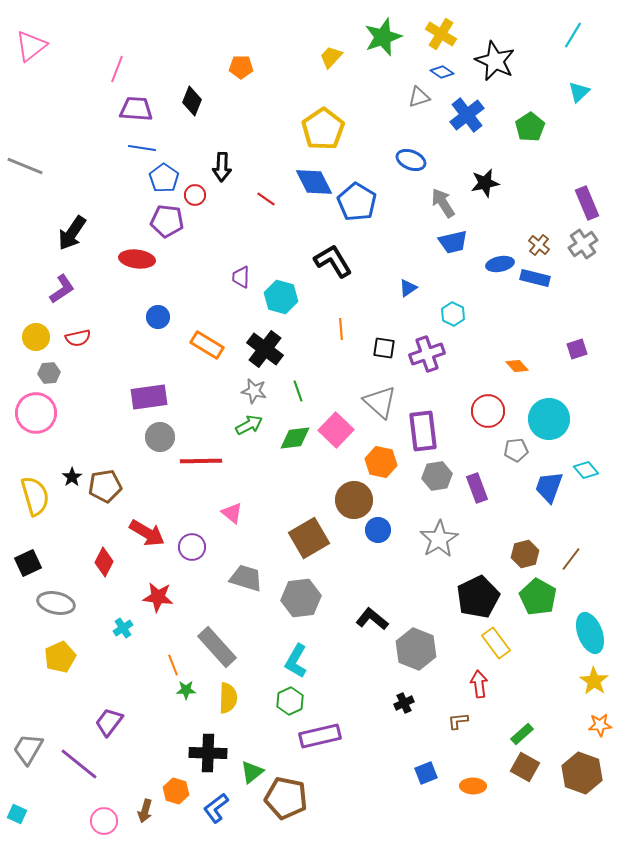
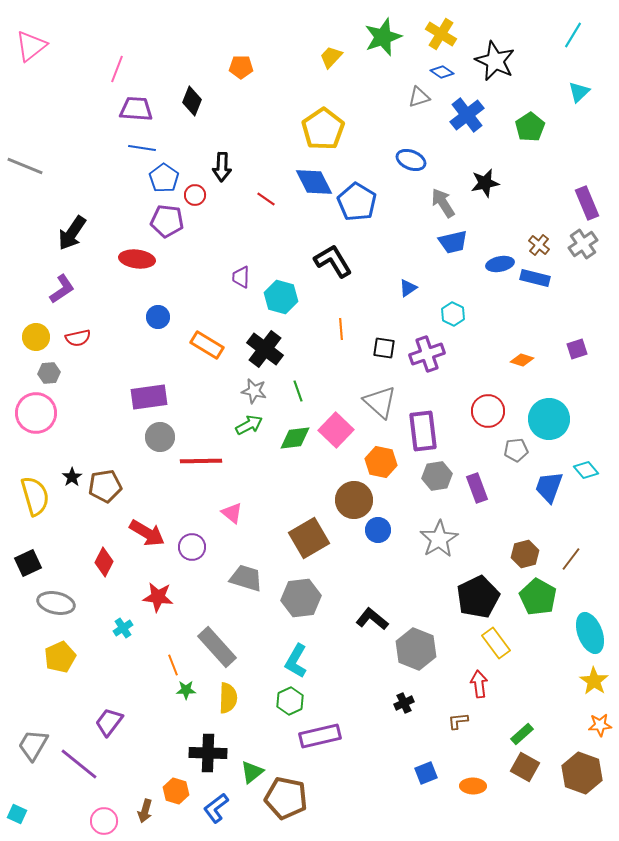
orange diamond at (517, 366): moved 5 px right, 6 px up; rotated 30 degrees counterclockwise
gray trapezoid at (28, 749): moved 5 px right, 4 px up
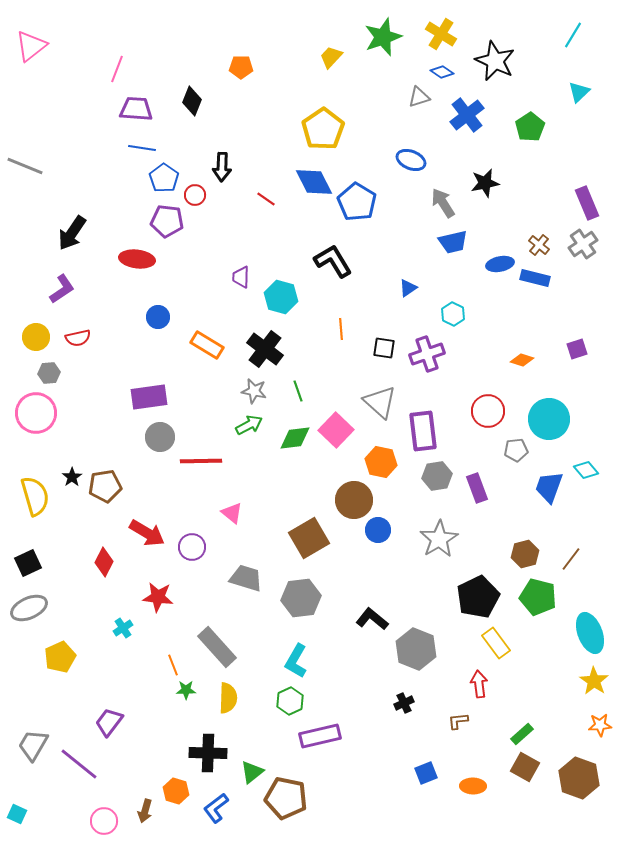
green pentagon at (538, 597): rotated 15 degrees counterclockwise
gray ellipse at (56, 603): moved 27 px left, 5 px down; rotated 36 degrees counterclockwise
brown hexagon at (582, 773): moved 3 px left, 5 px down
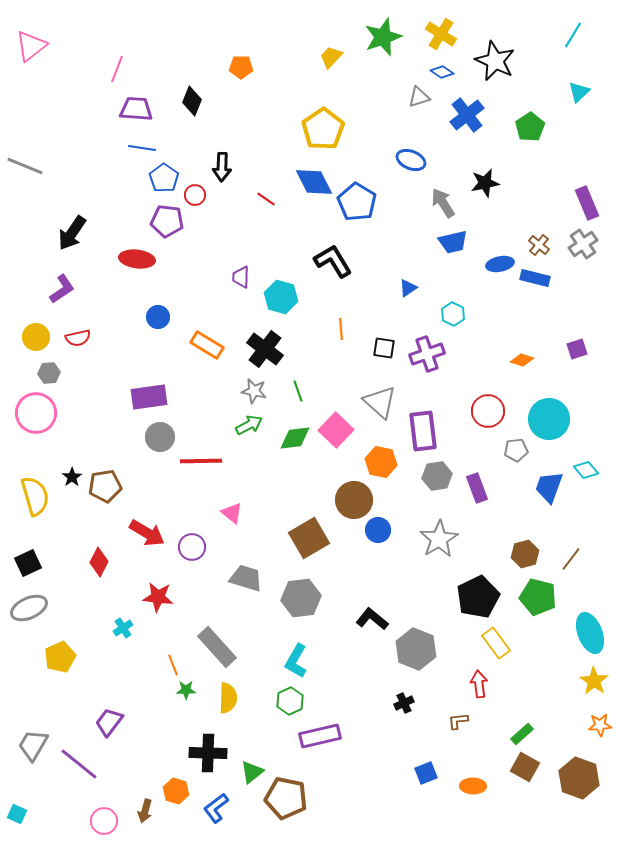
red diamond at (104, 562): moved 5 px left
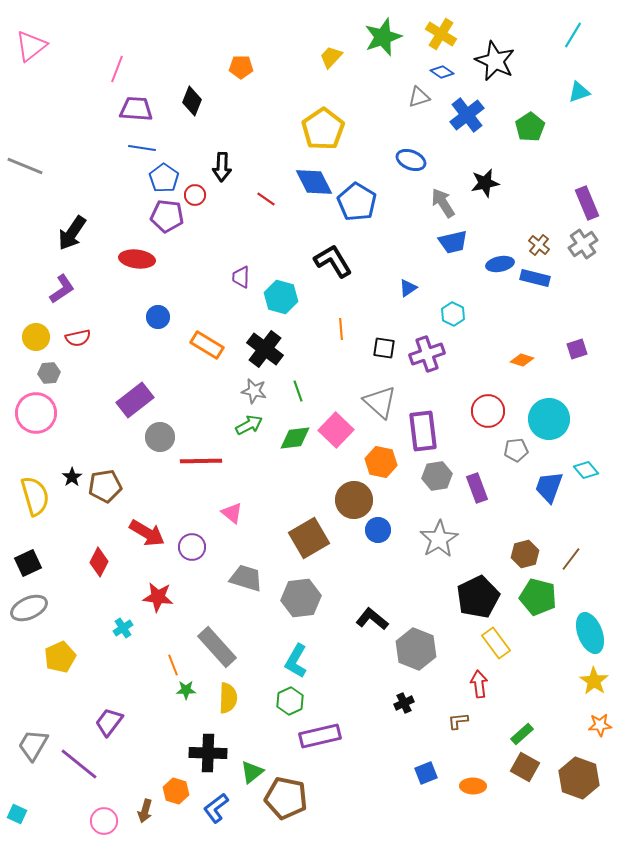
cyan triangle at (579, 92): rotated 25 degrees clockwise
purple pentagon at (167, 221): moved 5 px up
purple rectangle at (149, 397): moved 14 px left, 3 px down; rotated 30 degrees counterclockwise
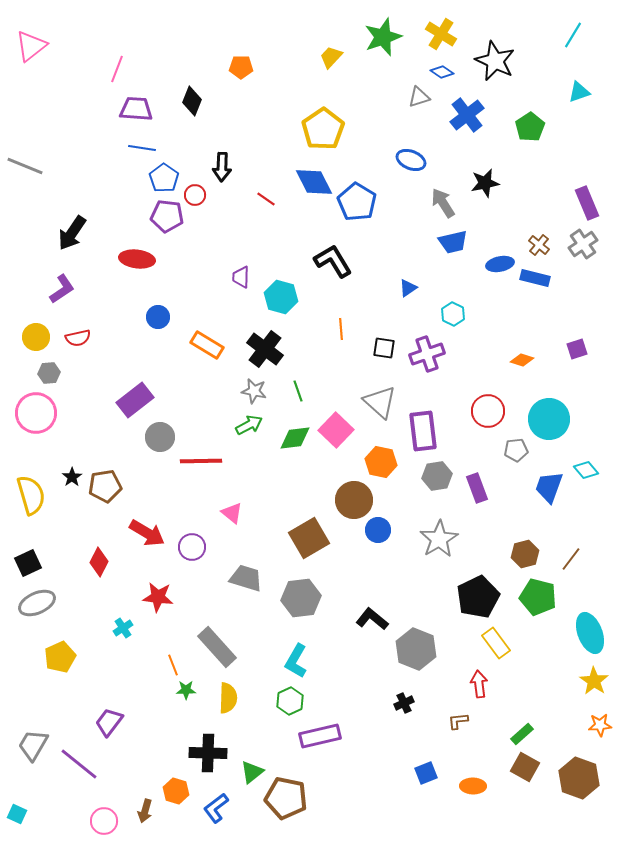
yellow semicircle at (35, 496): moved 4 px left, 1 px up
gray ellipse at (29, 608): moved 8 px right, 5 px up
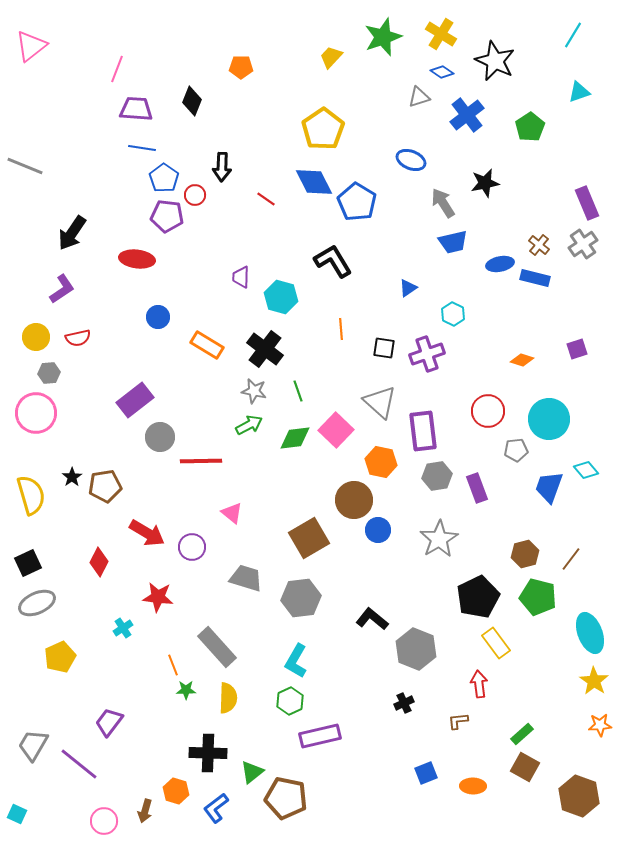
brown hexagon at (579, 778): moved 18 px down
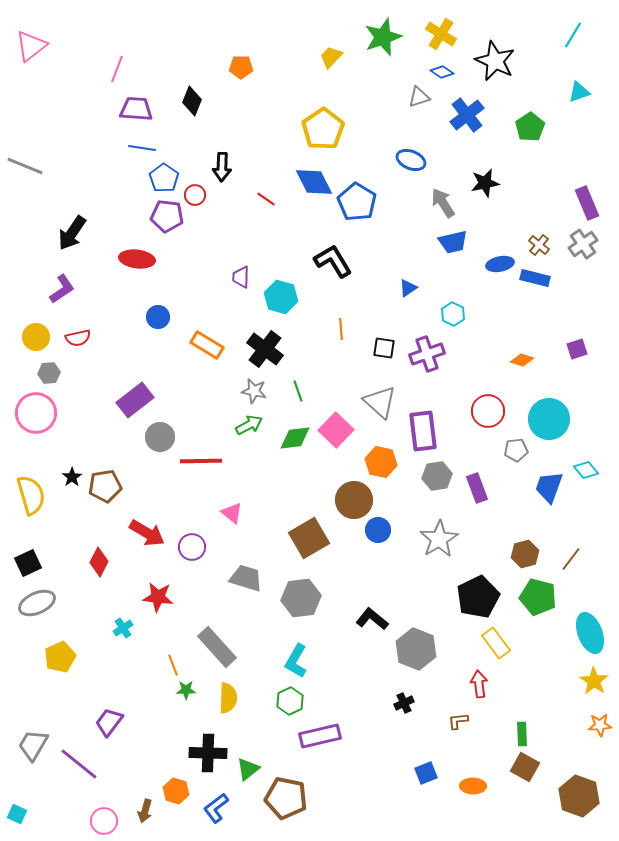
green rectangle at (522, 734): rotated 50 degrees counterclockwise
green triangle at (252, 772): moved 4 px left, 3 px up
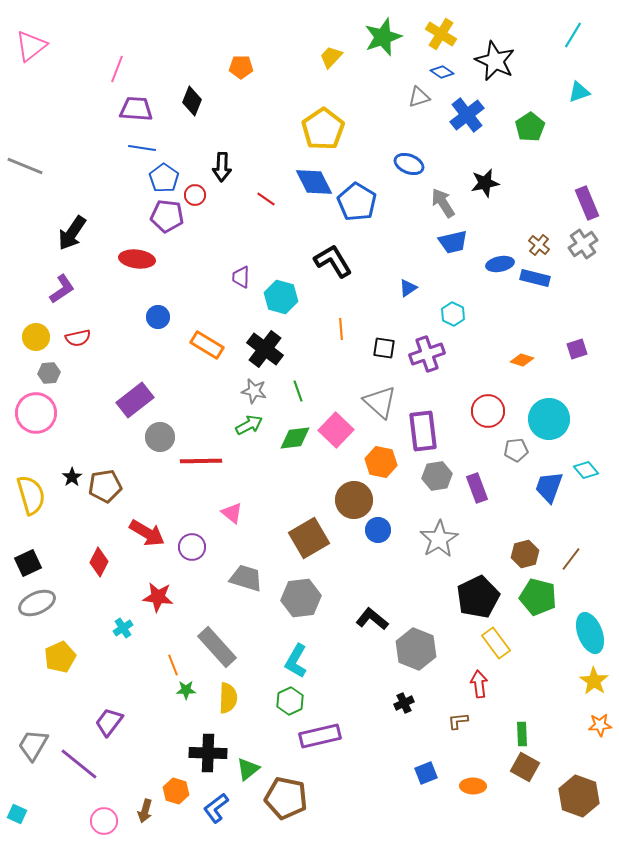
blue ellipse at (411, 160): moved 2 px left, 4 px down
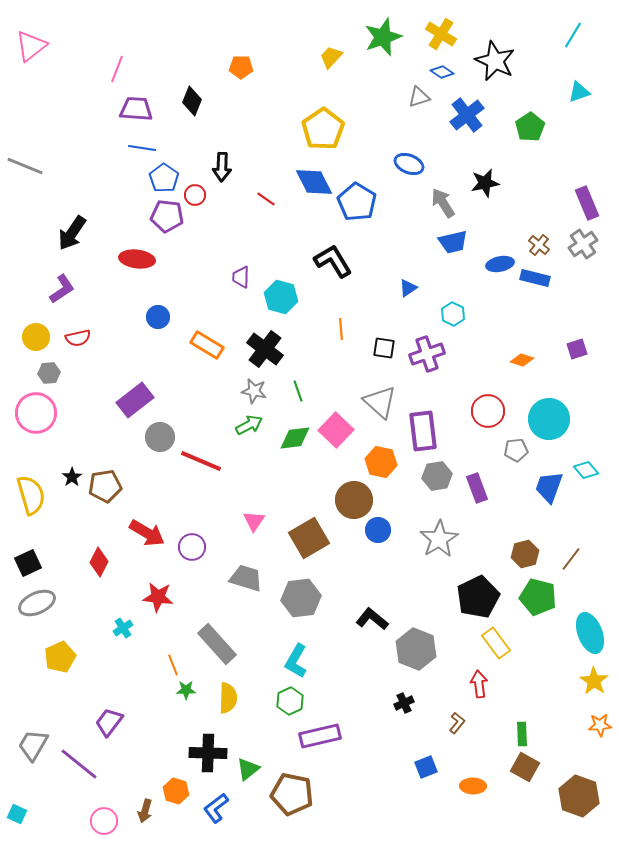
red line at (201, 461): rotated 24 degrees clockwise
pink triangle at (232, 513): moved 22 px right, 8 px down; rotated 25 degrees clockwise
gray rectangle at (217, 647): moved 3 px up
brown L-shape at (458, 721): moved 1 px left, 2 px down; rotated 135 degrees clockwise
blue square at (426, 773): moved 6 px up
brown pentagon at (286, 798): moved 6 px right, 4 px up
